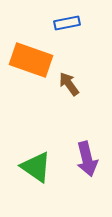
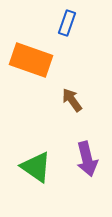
blue rectangle: rotated 60 degrees counterclockwise
brown arrow: moved 3 px right, 16 px down
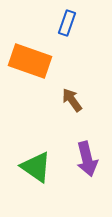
orange rectangle: moved 1 px left, 1 px down
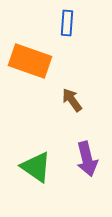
blue rectangle: rotated 15 degrees counterclockwise
